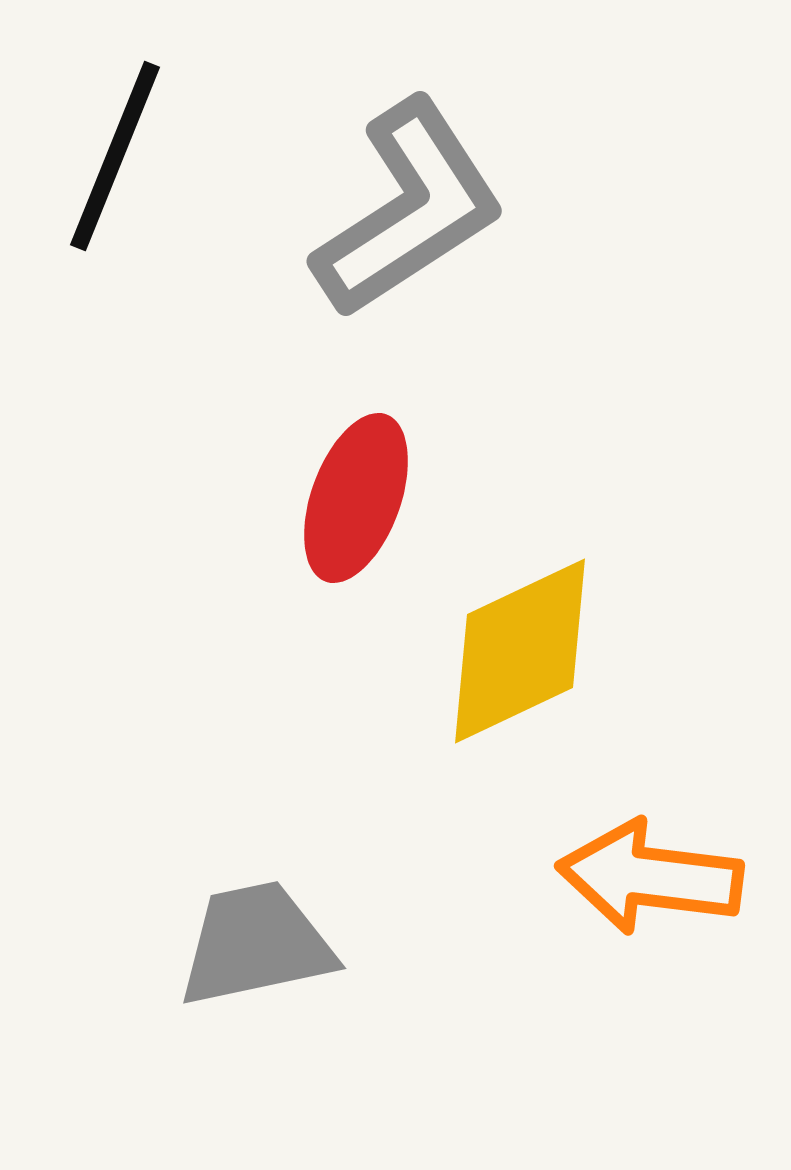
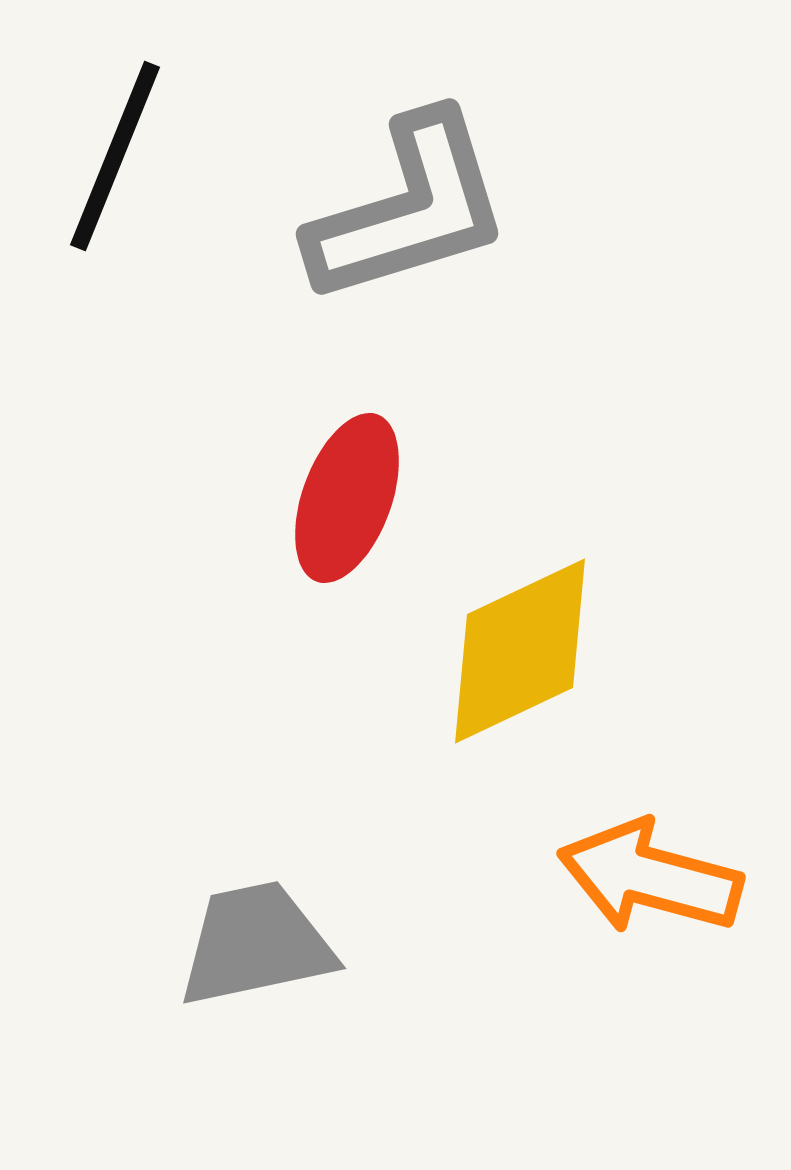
gray L-shape: rotated 16 degrees clockwise
red ellipse: moved 9 px left
orange arrow: rotated 8 degrees clockwise
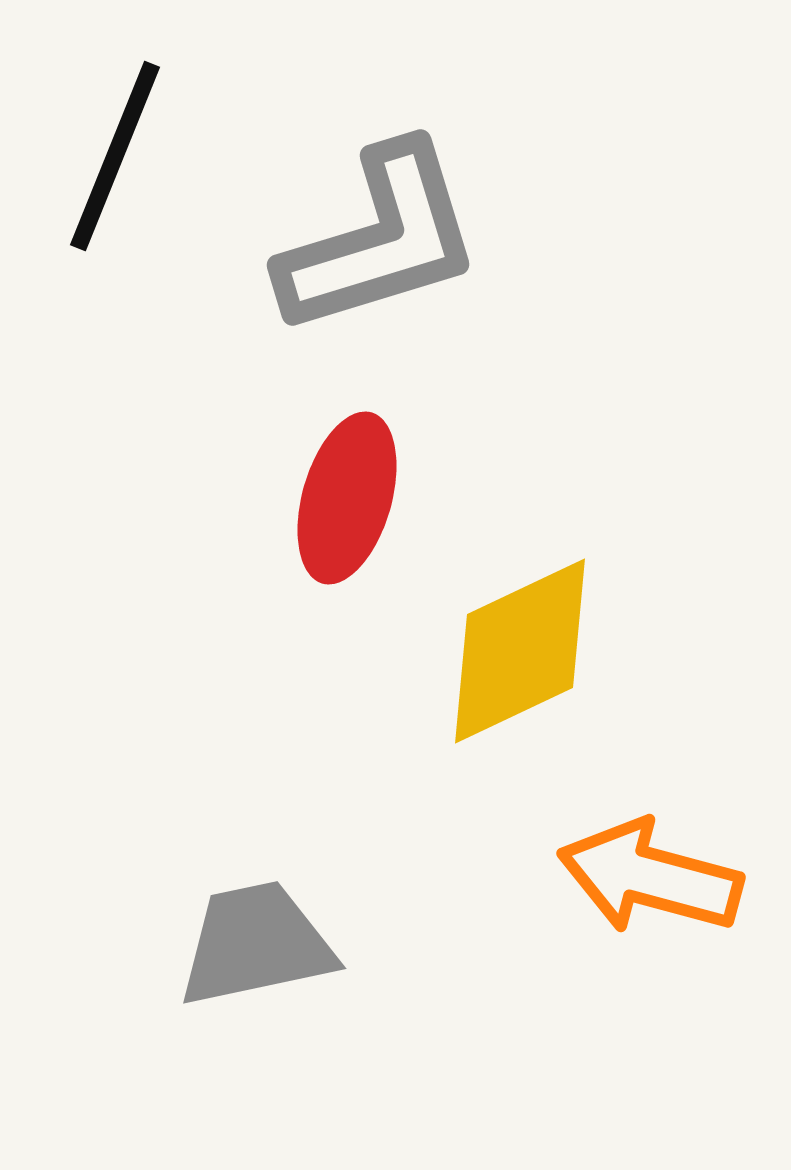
gray L-shape: moved 29 px left, 31 px down
red ellipse: rotated 4 degrees counterclockwise
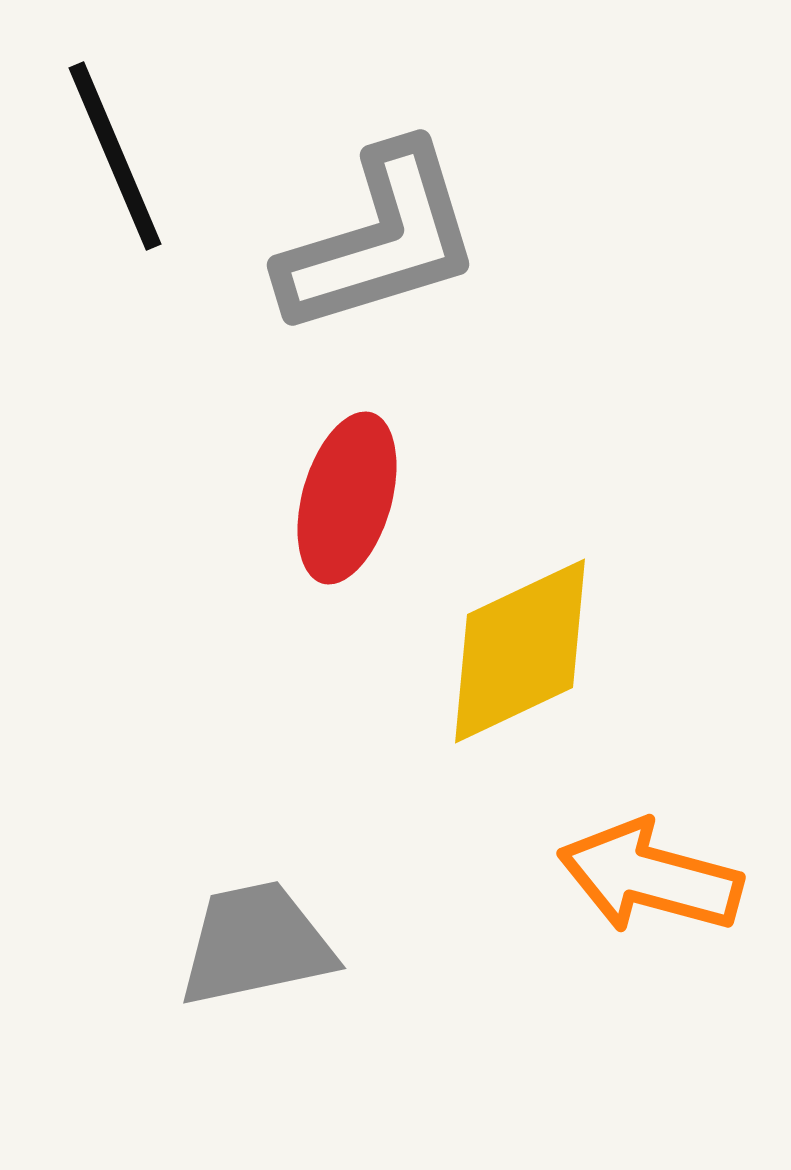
black line: rotated 45 degrees counterclockwise
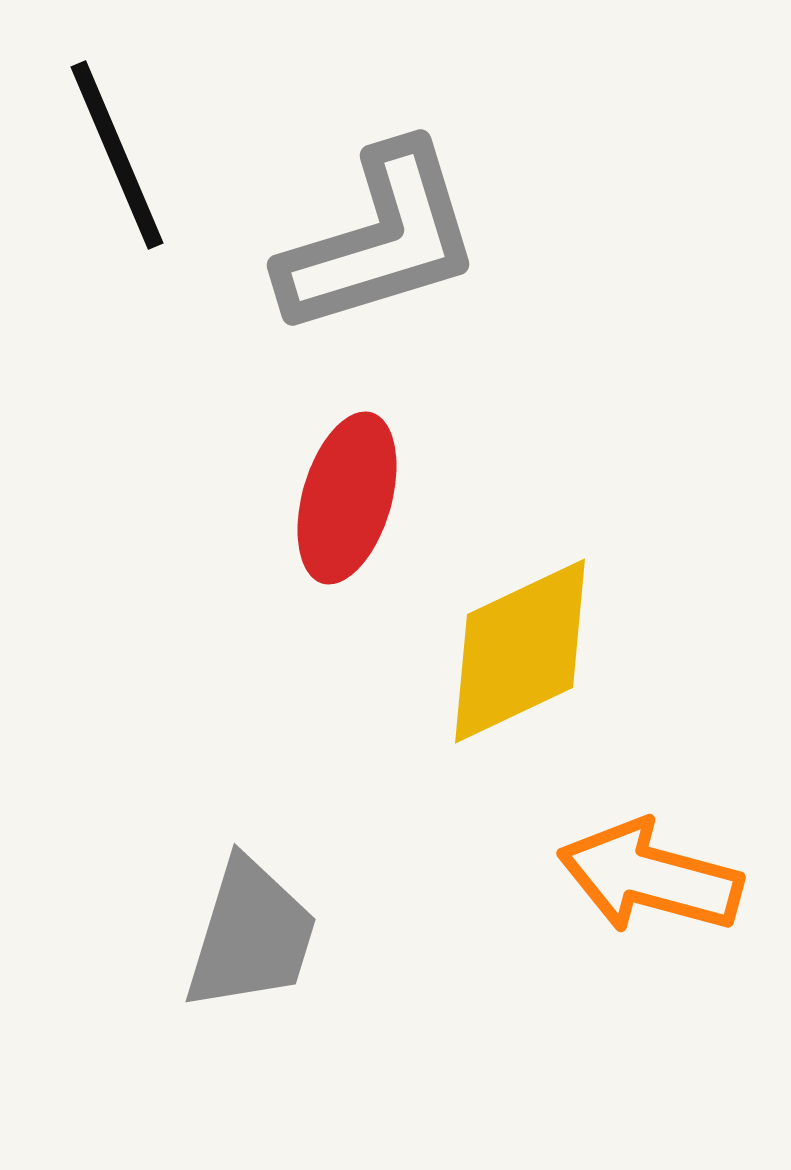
black line: moved 2 px right, 1 px up
gray trapezoid: moved 5 px left, 9 px up; rotated 119 degrees clockwise
